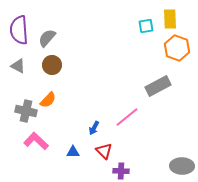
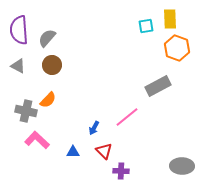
pink L-shape: moved 1 px right, 1 px up
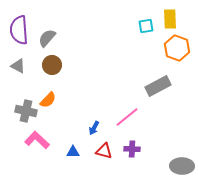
red triangle: rotated 30 degrees counterclockwise
purple cross: moved 11 px right, 22 px up
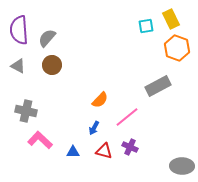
yellow rectangle: moved 1 px right; rotated 24 degrees counterclockwise
orange semicircle: moved 52 px right
pink L-shape: moved 3 px right
purple cross: moved 2 px left, 2 px up; rotated 21 degrees clockwise
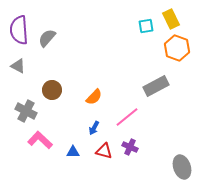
brown circle: moved 25 px down
gray rectangle: moved 2 px left
orange semicircle: moved 6 px left, 3 px up
gray cross: rotated 15 degrees clockwise
gray ellipse: moved 1 px down; rotated 70 degrees clockwise
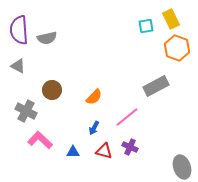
gray semicircle: rotated 144 degrees counterclockwise
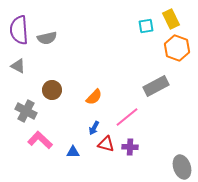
purple cross: rotated 21 degrees counterclockwise
red triangle: moved 2 px right, 7 px up
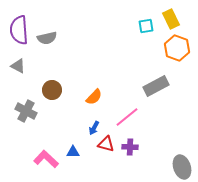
pink L-shape: moved 6 px right, 19 px down
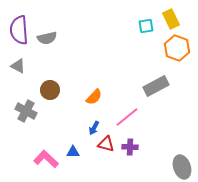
brown circle: moved 2 px left
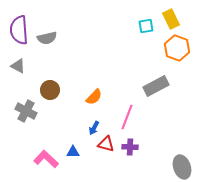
pink line: rotated 30 degrees counterclockwise
